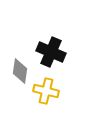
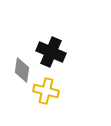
gray diamond: moved 2 px right, 1 px up
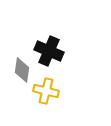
black cross: moved 2 px left, 1 px up
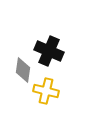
gray diamond: moved 1 px right
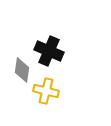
gray diamond: moved 1 px left
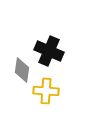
yellow cross: rotated 10 degrees counterclockwise
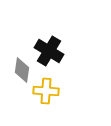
black cross: rotated 8 degrees clockwise
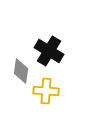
gray diamond: moved 1 px left, 1 px down
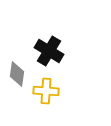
gray diamond: moved 4 px left, 3 px down
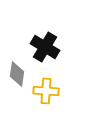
black cross: moved 4 px left, 4 px up
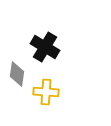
yellow cross: moved 1 px down
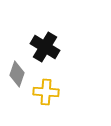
gray diamond: rotated 10 degrees clockwise
